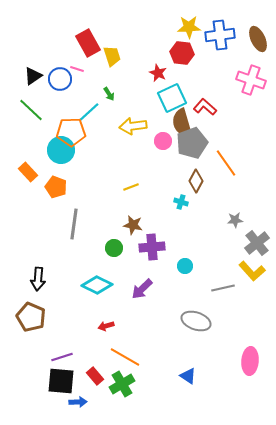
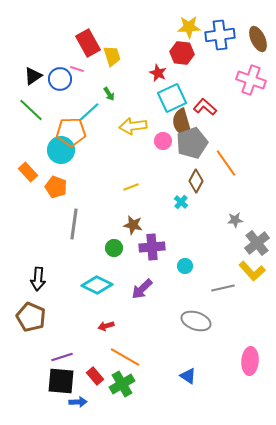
cyan cross at (181, 202): rotated 24 degrees clockwise
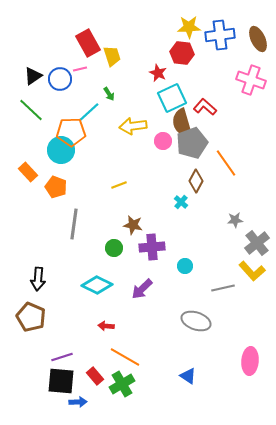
pink line at (77, 69): moved 3 px right; rotated 32 degrees counterclockwise
yellow line at (131, 187): moved 12 px left, 2 px up
red arrow at (106, 326): rotated 21 degrees clockwise
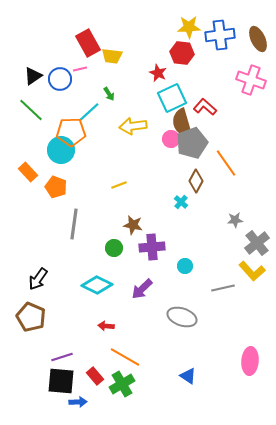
yellow trapezoid at (112, 56): rotated 115 degrees clockwise
pink circle at (163, 141): moved 8 px right, 2 px up
black arrow at (38, 279): rotated 30 degrees clockwise
gray ellipse at (196, 321): moved 14 px left, 4 px up
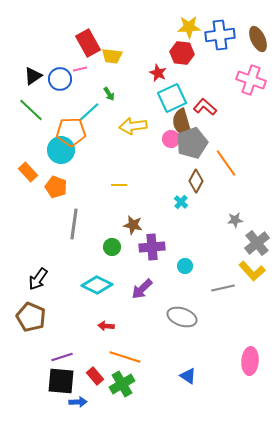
yellow line at (119, 185): rotated 21 degrees clockwise
green circle at (114, 248): moved 2 px left, 1 px up
orange line at (125, 357): rotated 12 degrees counterclockwise
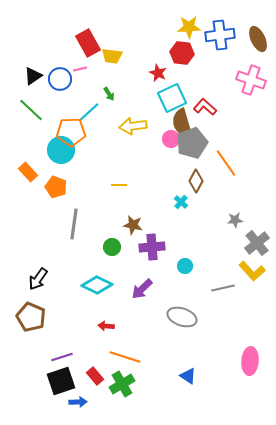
black square at (61, 381): rotated 24 degrees counterclockwise
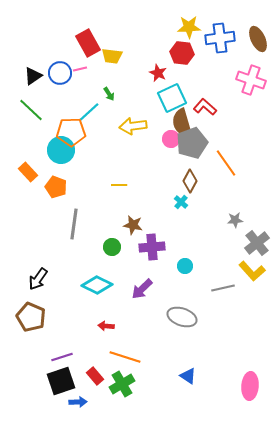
blue cross at (220, 35): moved 3 px down
blue circle at (60, 79): moved 6 px up
brown diamond at (196, 181): moved 6 px left
pink ellipse at (250, 361): moved 25 px down
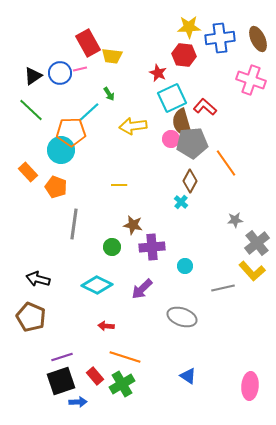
red hexagon at (182, 53): moved 2 px right, 2 px down
gray pentagon at (192, 143): rotated 16 degrees clockwise
black arrow at (38, 279): rotated 70 degrees clockwise
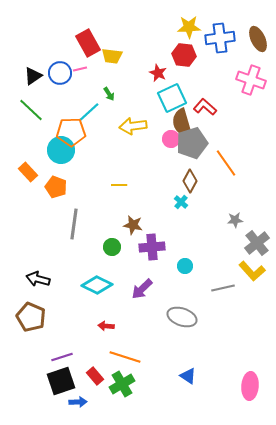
gray pentagon at (192, 143): rotated 12 degrees counterclockwise
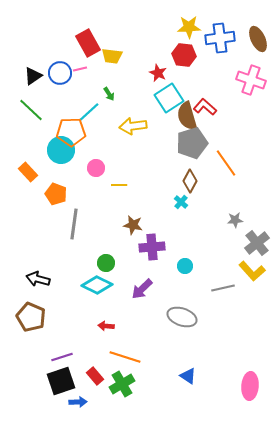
cyan square at (172, 98): moved 3 px left; rotated 8 degrees counterclockwise
brown semicircle at (182, 123): moved 5 px right, 7 px up
pink circle at (171, 139): moved 75 px left, 29 px down
orange pentagon at (56, 187): moved 7 px down
green circle at (112, 247): moved 6 px left, 16 px down
